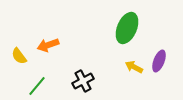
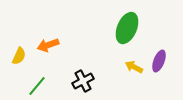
yellow semicircle: rotated 120 degrees counterclockwise
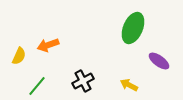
green ellipse: moved 6 px right
purple ellipse: rotated 75 degrees counterclockwise
yellow arrow: moved 5 px left, 18 px down
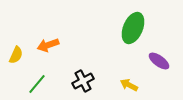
yellow semicircle: moved 3 px left, 1 px up
green line: moved 2 px up
